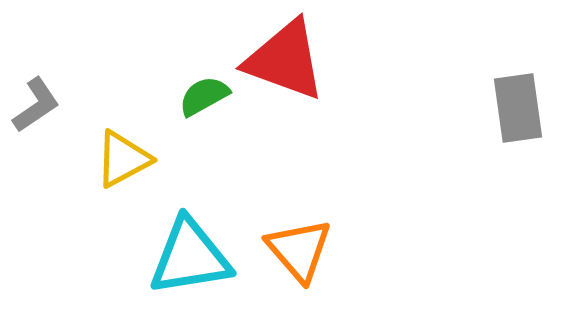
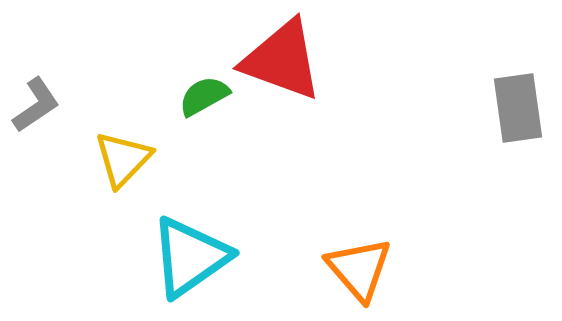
red triangle: moved 3 px left
yellow triangle: rotated 18 degrees counterclockwise
orange triangle: moved 60 px right, 19 px down
cyan triangle: rotated 26 degrees counterclockwise
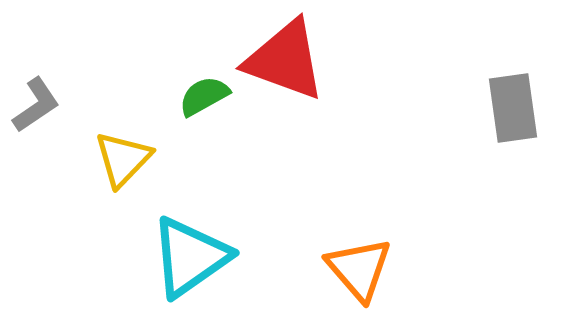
red triangle: moved 3 px right
gray rectangle: moved 5 px left
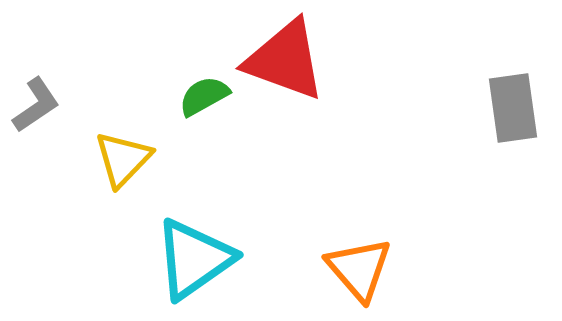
cyan triangle: moved 4 px right, 2 px down
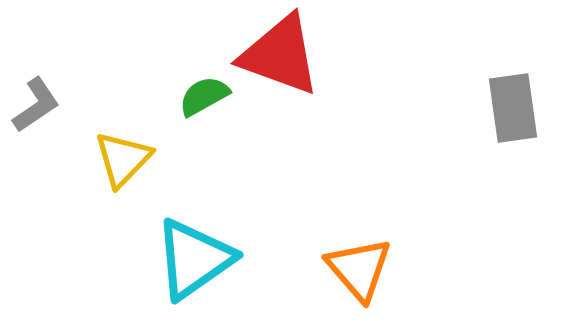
red triangle: moved 5 px left, 5 px up
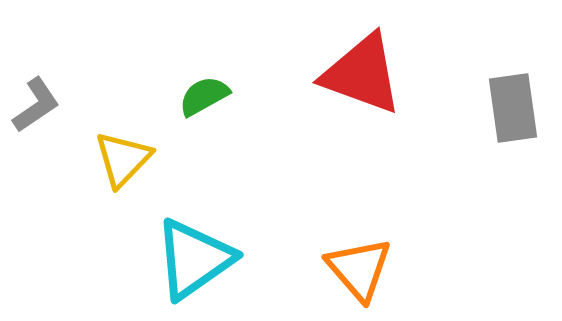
red triangle: moved 82 px right, 19 px down
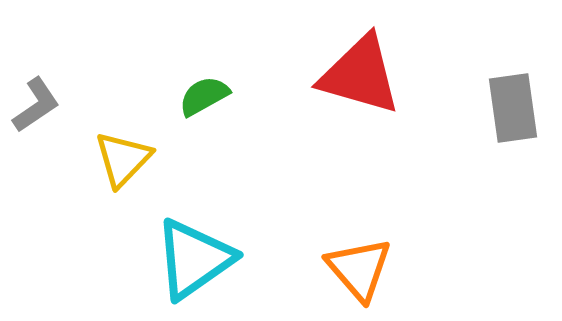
red triangle: moved 2 px left, 1 px down; rotated 4 degrees counterclockwise
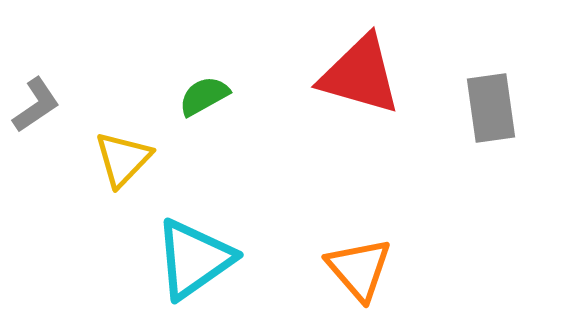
gray rectangle: moved 22 px left
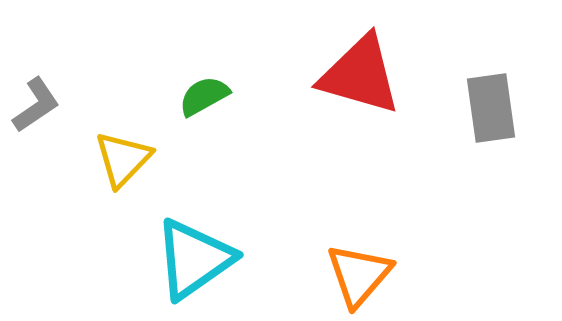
orange triangle: moved 6 px down; rotated 22 degrees clockwise
